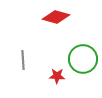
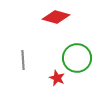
green circle: moved 6 px left, 1 px up
red star: moved 2 px down; rotated 21 degrees clockwise
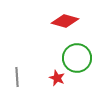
red diamond: moved 9 px right, 4 px down
gray line: moved 6 px left, 17 px down
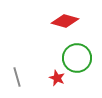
gray line: rotated 12 degrees counterclockwise
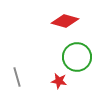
green circle: moved 1 px up
red star: moved 2 px right, 3 px down; rotated 14 degrees counterclockwise
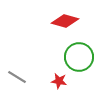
green circle: moved 2 px right
gray line: rotated 42 degrees counterclockwise
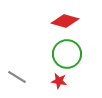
green circle: moved 12 px left, 3 px up
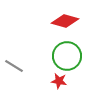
green circle: moved 2 px down
gray line: moved 3 px left, 11 px up
